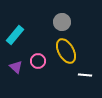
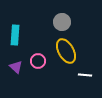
cyan rectangle: rotated 36 degrees counterclockwise
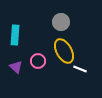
gray circle: moved 1 px left
yellow ellipse: moved 2 px left
white line: moved 5 px left, 6 px up; rotated 16 degrees clockwise
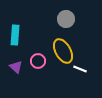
gray circle: moved 5 px right, 3 px up
yellow ellipse: moved 1 px left
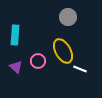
gray circle: moved 2 px right, 2 px up
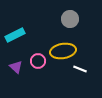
gray circle: moved 2 px right, 2 px down
cyan rectangle: rotated 60 degrees clockwise
yellow ellipse: rotated 70 degrees counterclockwise
